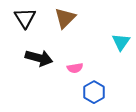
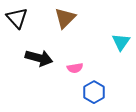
black triangle: moved 8 px left; rotated 10 degrees counterclockwise
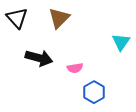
brown triangle: moved 6 px left
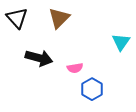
blue hexagon: moved 2 px left, 3 px up
